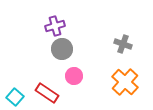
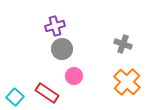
orange cross: moved 2 px right
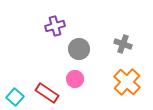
gray circle: moved 17 px right
pink circle: moved 1 px right, 3 px down
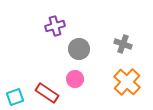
cyan square: rotated 30 degrees clockwise
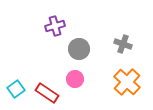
cyan square: moved 1 px right, 8 px up; rotated 18 degrees counterclockwise
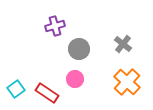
gray cross: rotated 18 degrees clockwise
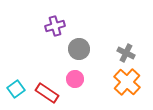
gray cross: moved 3 px right, 9 px down; rotated 12 degrees counterclockwise
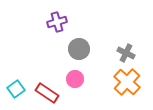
purple cross: moved 2 px right, 4 px up
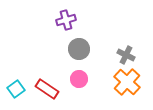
purple cross: moved 9 px right, 2 px up
gray cross: moved 2 px down
pink circle: moved 4 px right
red rectangle: moved 4 px up
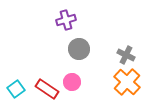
pink circle: moved 7 px left, 3 px down
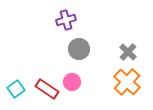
gray cross: moved 2 px right, 3 px up; rotated 18 degrees clockwise
